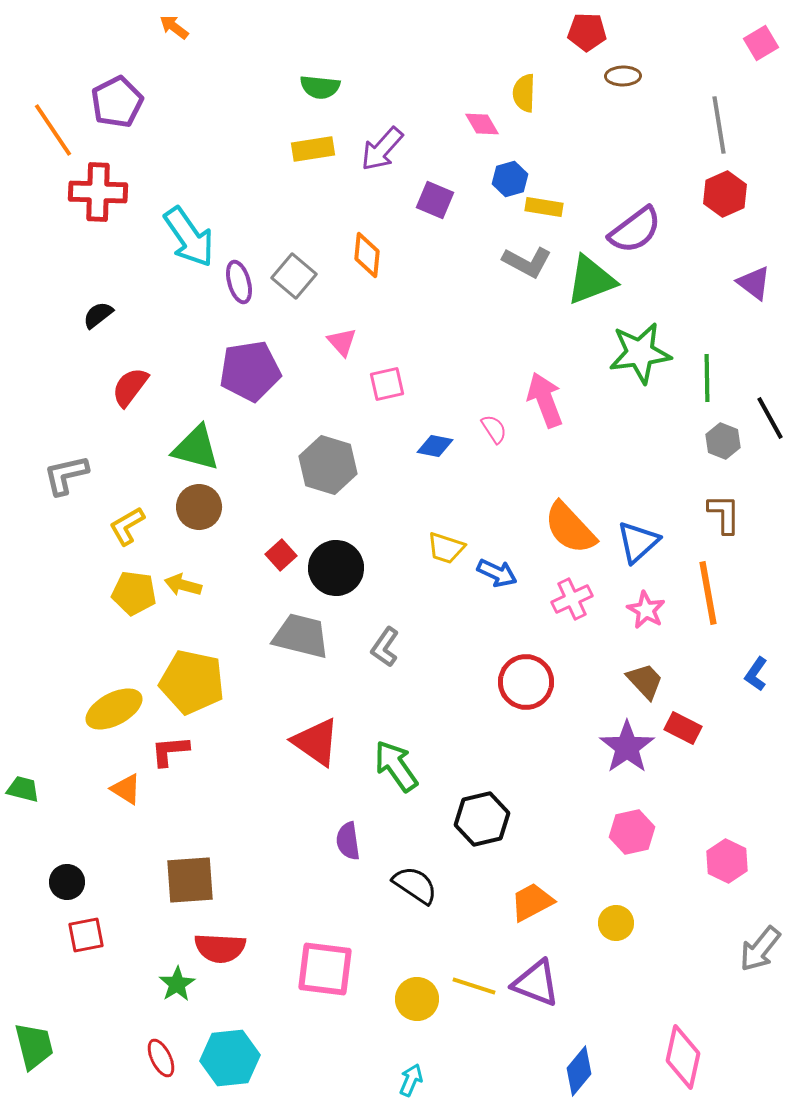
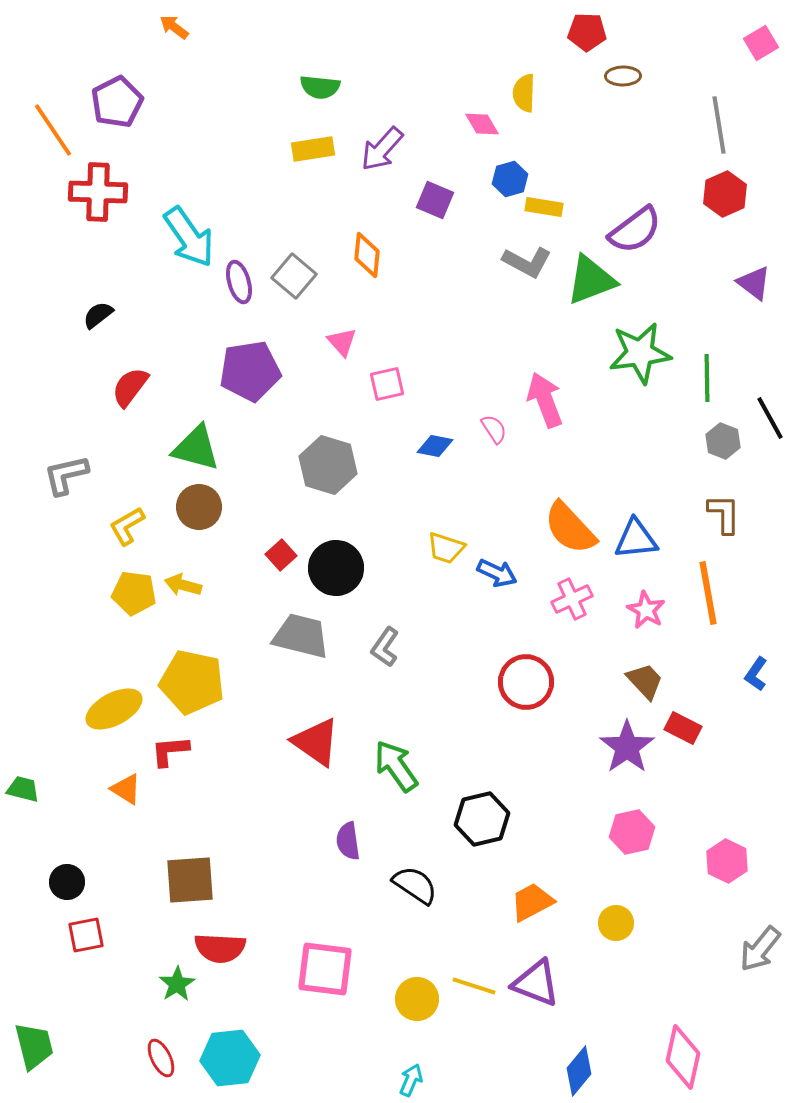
blue triangle at (638, 542): moved 2 px left, 3 px up; rotated 36 degrees clockwise
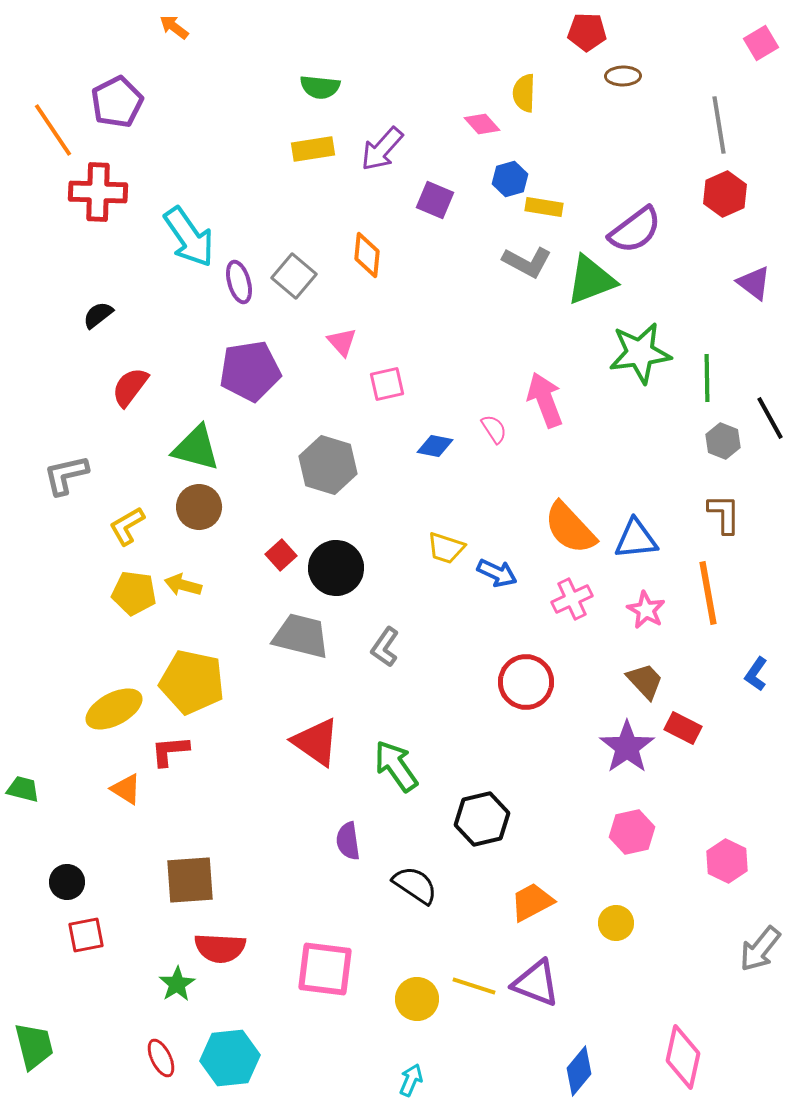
pink diamond at (482, 124): rotated 12 degrees counterclockwise
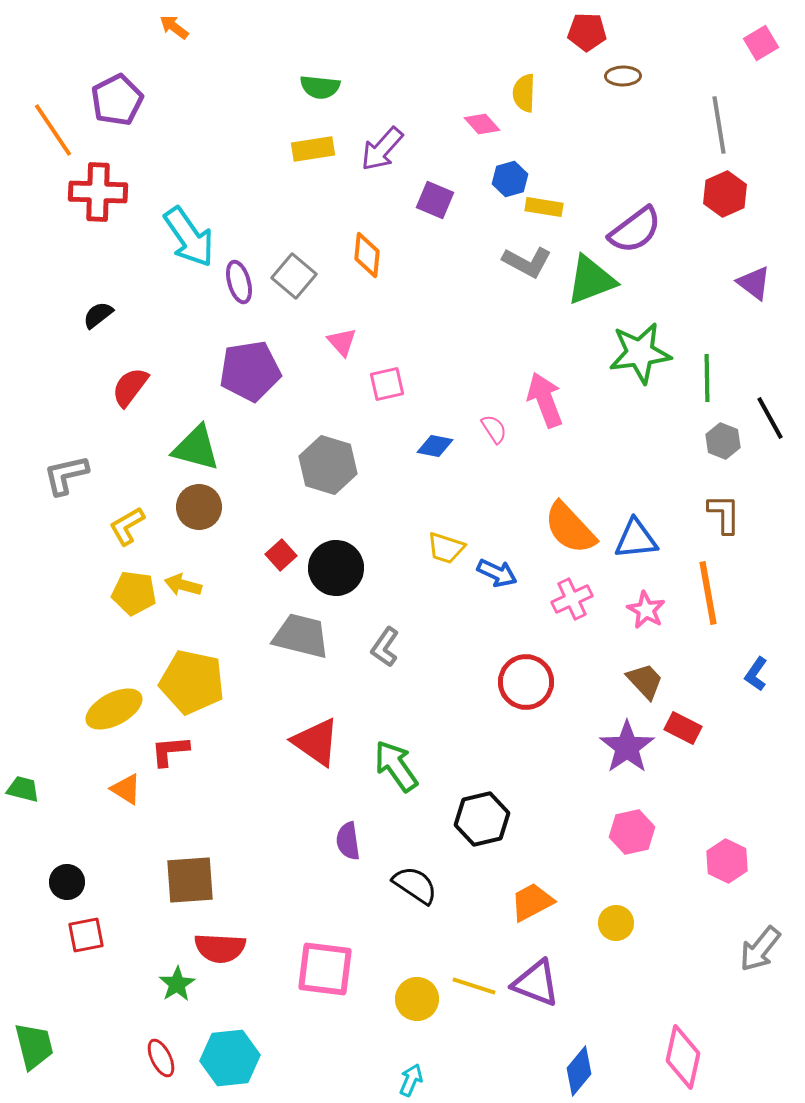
purple pentagon at (117, 102): moved 2 px up
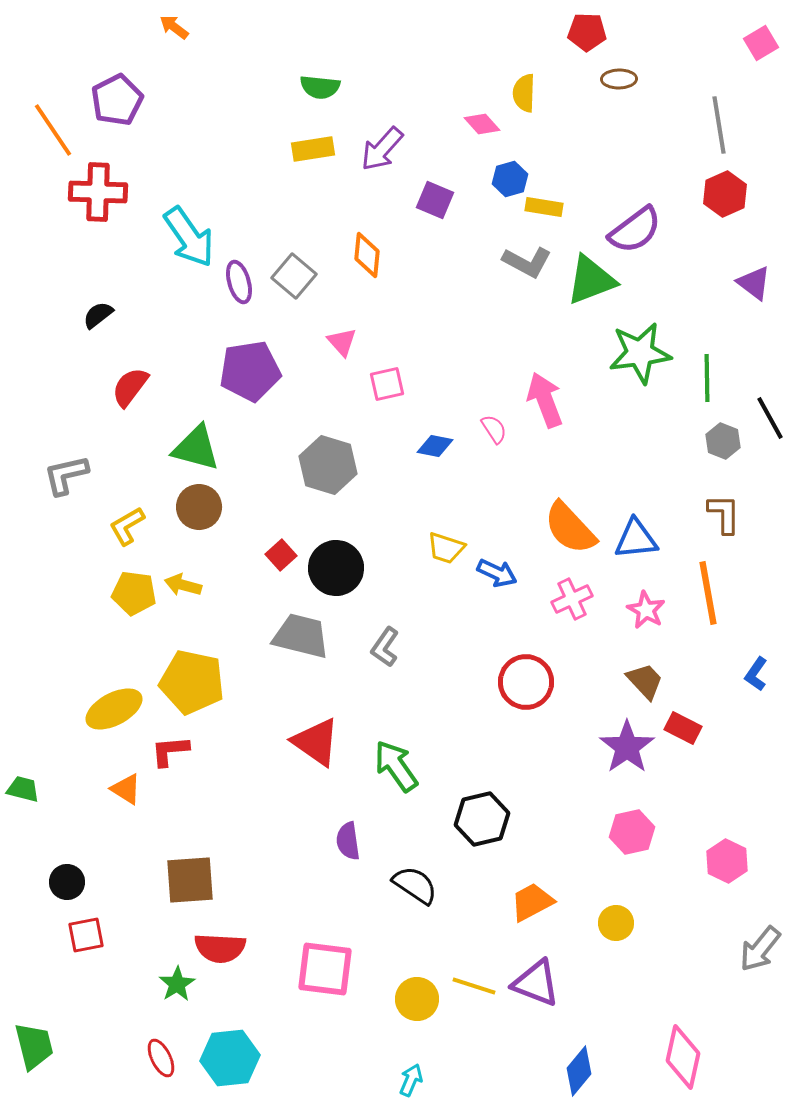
brown ellipse at (623, 76): moved 4 px left, 3 px down
